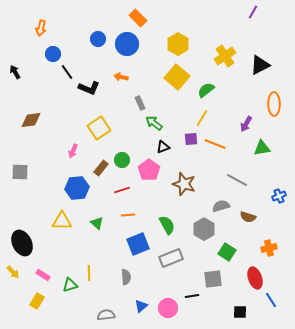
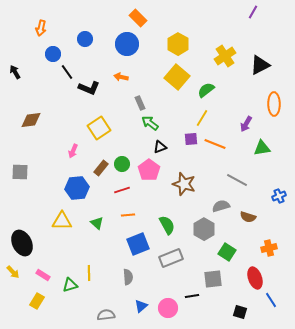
blue circle at (98, 39): moved 13 px left
green arrow at (154, 123): moved 4 px left
black triangle at (163, 147): moved 3 px left
green circle at (122, 160): moved 4 px down
gray semicircle at (126, 277): moved 2 px right
black square at (240, 312): rotated 16 degrees clockwise
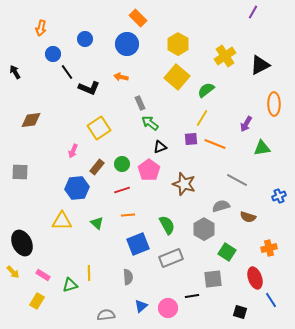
brown rectangle at (101, 168): moved 4 px left, 1 px up
